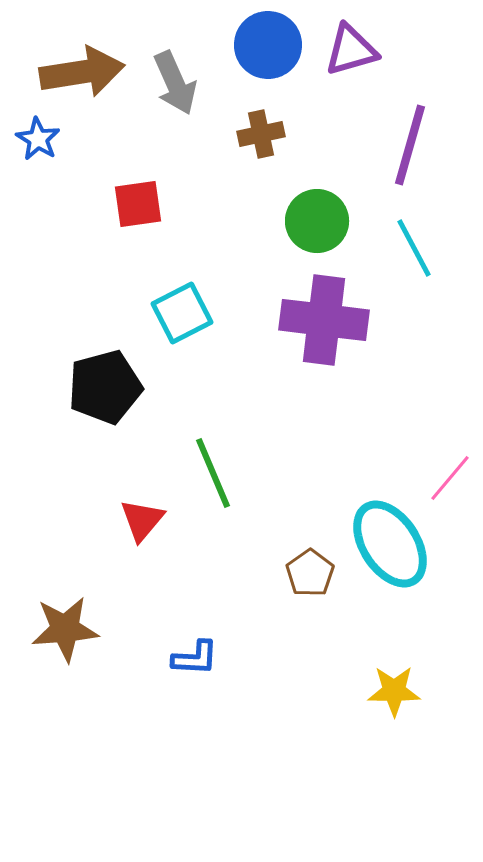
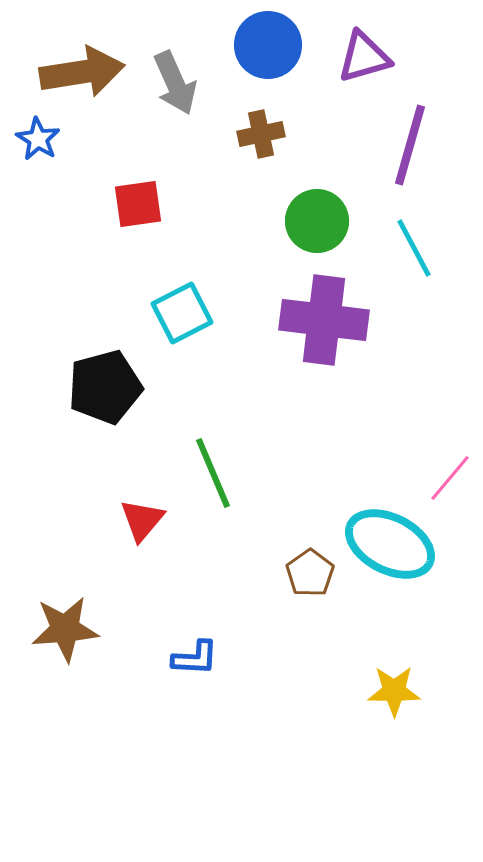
purple triangle: moved 13 px right, 7 px down
cyan ellipse: rotated 30 degrees counterclockwise
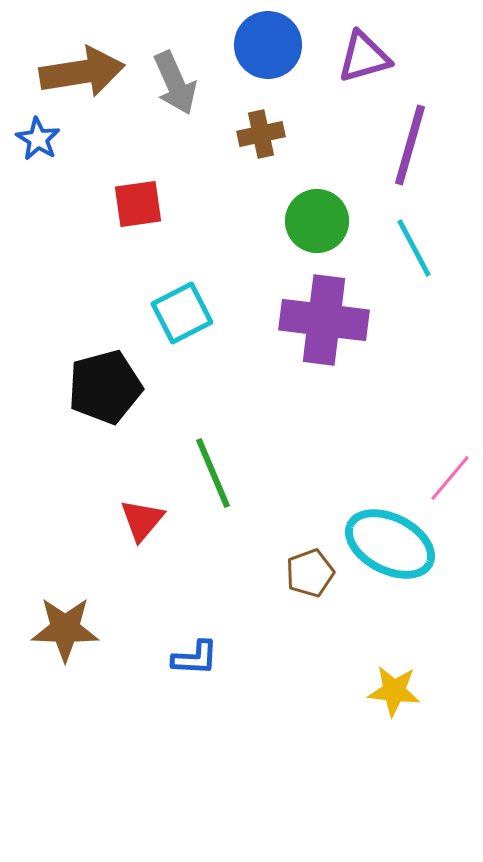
brown pentagon: rotated 15 degrees clockwise
brown star: rotated 6 degrees clockwise
yellow star: rotated 6 degrees clockwise
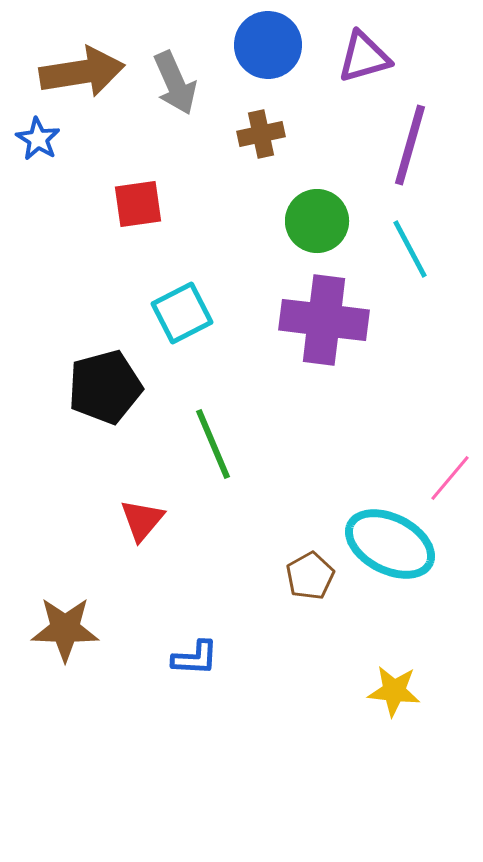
cyan line: moved 4 px left, 1 px down
green line: moved 29 px up
brown pentagon: moved 3 px down; rotated 9 degrees counterclockwise
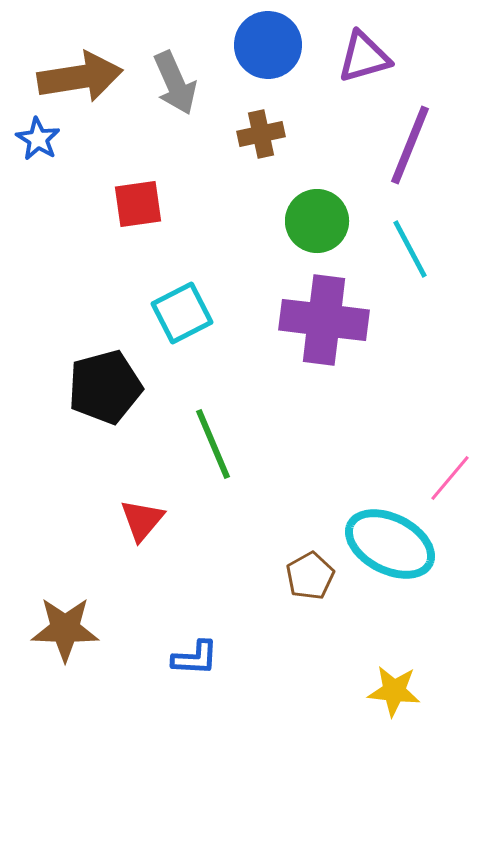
brown arrow: moved 2 px left, 5 px down
purple line: rotated 6 degrees clockwise
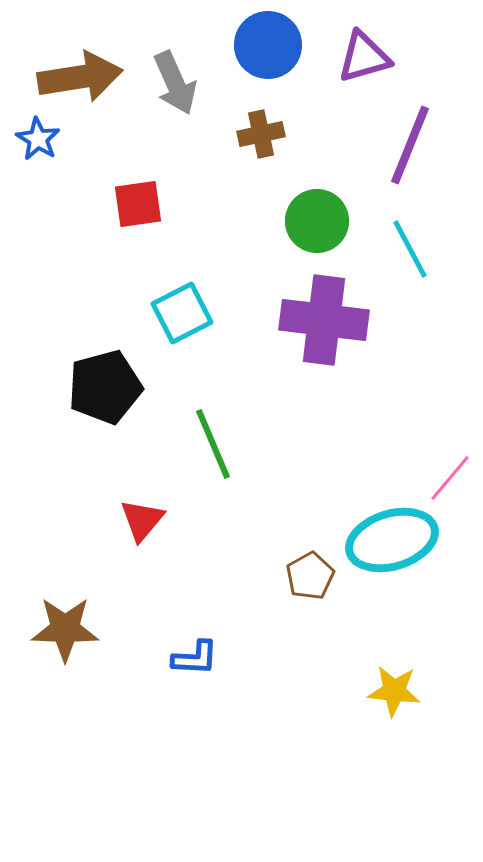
cyan ellipse: moved 2 px right, 4 px up; rotated 44 degrees counterclockwise
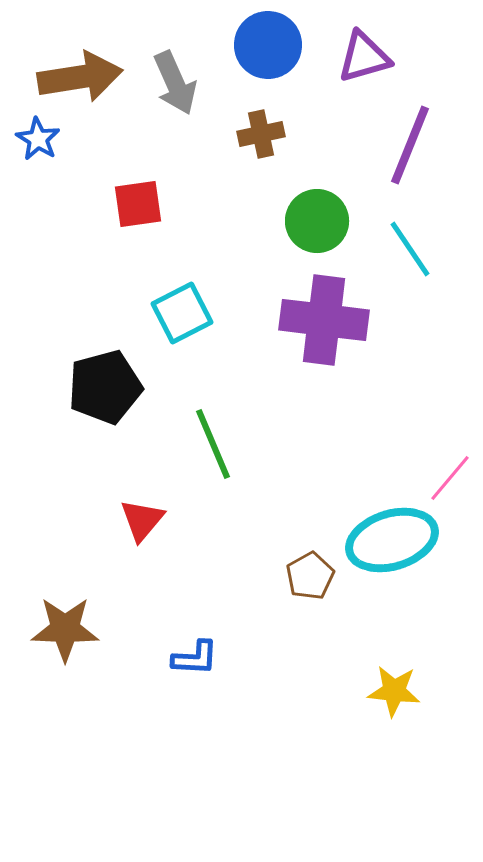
cyan line: rotated 6 degrees counterclockwise
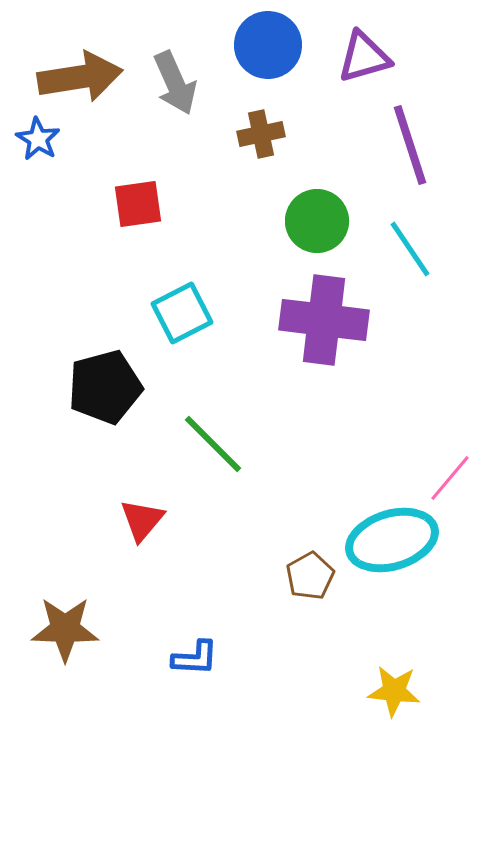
purple line: rotated 40 degrees counterclockwise
green line: rotated 22 degrees counterclockwise
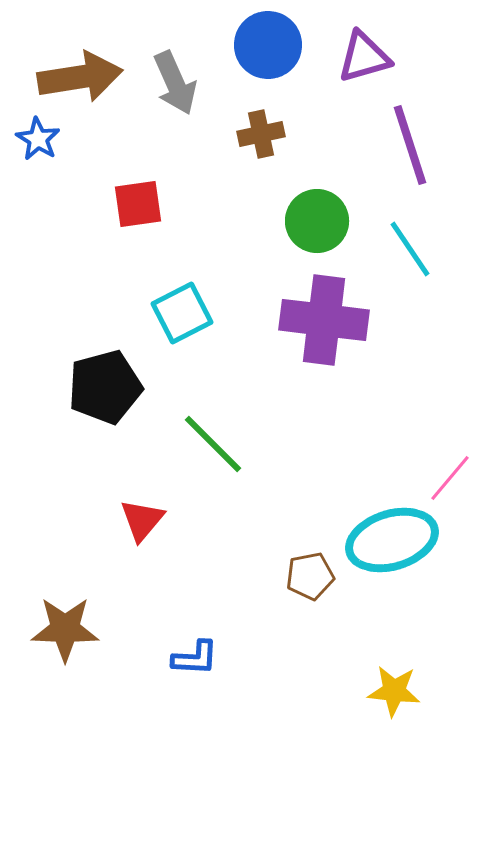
brown pentagon: rotated 18 degrees clockwise
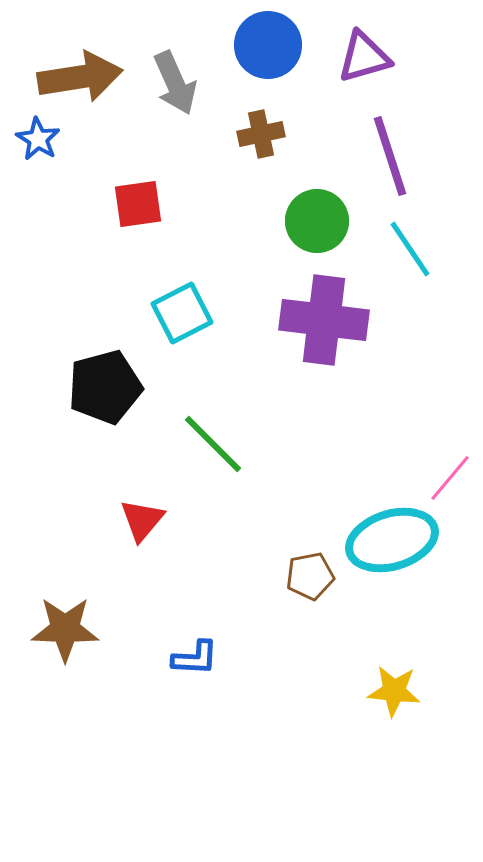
purple line: moved 20 px left, 11 px down
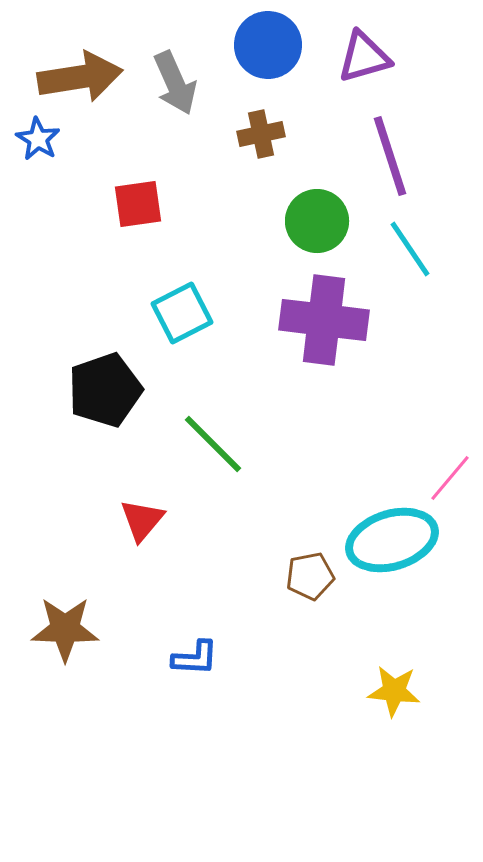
black pentagon: moved 3 px down; rotated 4 degrees counterclockwise
